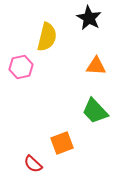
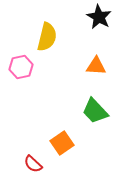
black star: moved 10 px right, 1 px up
orange square: rotated 15 degrees counterclockwise
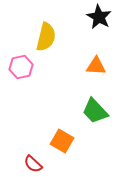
yellow semicircle: moved 1 px left
orange square: moved 2 px up; rotated 25 degrees counterclockwise
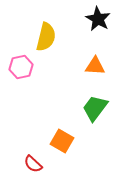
black star: moved 1 px left, 2 px down
orange triangle: moved 1 px left
green trapezoid: moved 3 px up; rotated 80 degrees clockwise
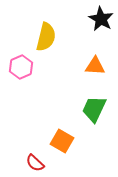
black star: moved 3 px right
pink hexagon: rotated 10 degrees counterclockwise
green trapezoid: moved 1 px left, 1 px down; rotated 12 degrees counterclockwise
red semicircle: moved 2 px right, 1 px up
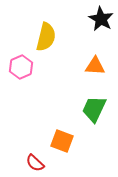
orange square: rotated 10 degrees counterclockwise
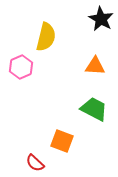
green trapezoid: rotated 92 degrees clockwise
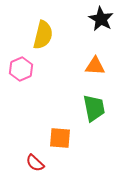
yellow semicircle: moved 3 px left, 2 px up
pink hexagon: moved 2 px down
green trapezoid: moved 1 px up; rotated 52 degrees clockwise
orange square: moved 2 px left, 3 px up; rotated 15 degrees counterclockwise
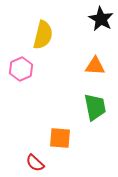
green trapezoid: moved 1 px right, 1 px up
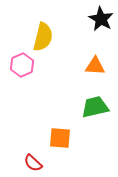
yellow semicircle: moved 2 px down
pink hexagon: moved 1 px right, 4 px up
green trapezoid: rotated 92 degrees counterclockwise
red semicircle: moved 2 px left
